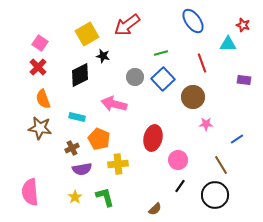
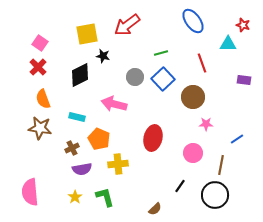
yellow square: rotated 20 degrees clockwise
pink circle: moved 15 px right, 7 px up
brown line: rotated 42 degrees clockwise
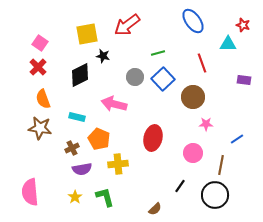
green line: moved 3 px left
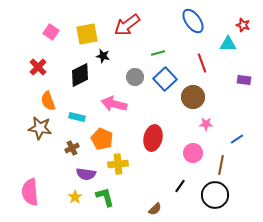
pink square: moved 11 px right, 11 px up
blue square: moved 2 px right
orange semicircle: moved 5 px right, 2 px down
orange pentagon: moved 3 px right
purple semicircle: moved 4 px right, 5 px down; rotated 18 degrees clockwise
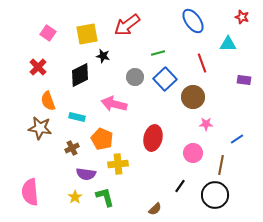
red star: moved 1 px left, 8 px up
pink square: moved 3 px left, 1 px down
